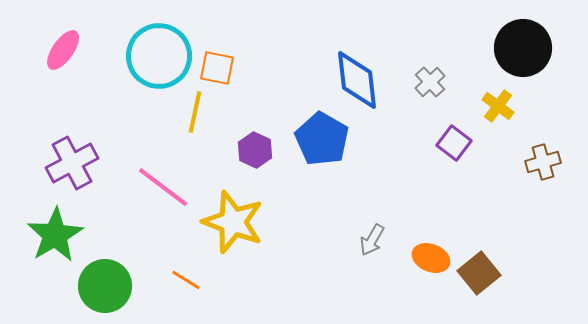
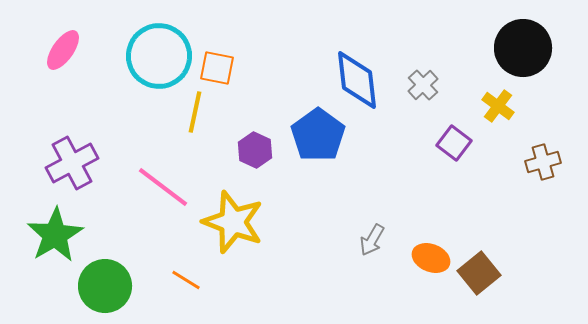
gray cross: moved 7 px left, 3 px down
blue pentagon: moved 4 px left, 4 px up; rotated 6 degrees clockwise
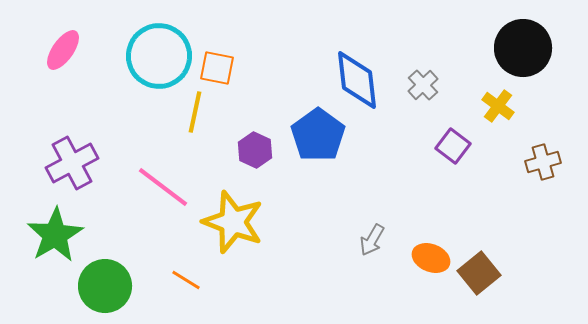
purple square: moved 1 px left, 3 px down
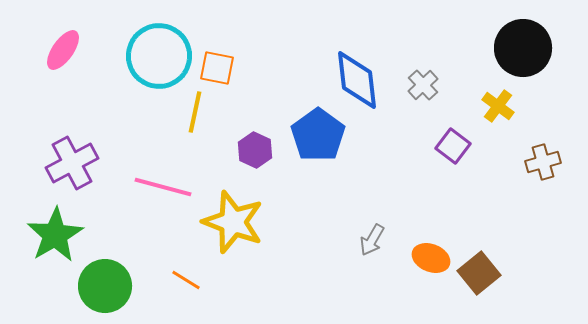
pink line: rotated 22 degrees counterclockwise
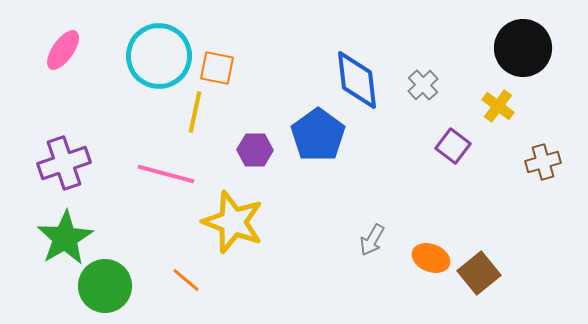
purple hexagon: rotated 24 degrees counterclockwise
purple cross: moved 8 px left; rotated 9 degrees clockwise
pink line: moved 3 px right, 13 px up
green star: moved 10 px right, 3 px down
orange line: rotated 8 degrees clockwise
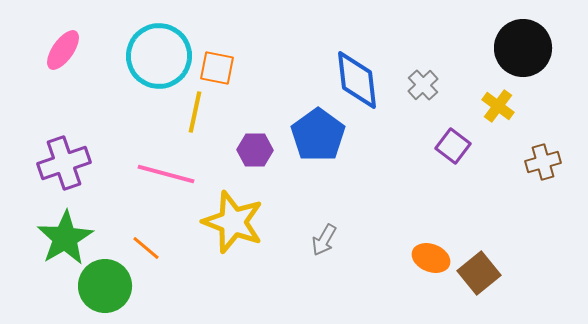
gray arrow: moved 48 px left
orange line: moved 40 px left, 32 px up
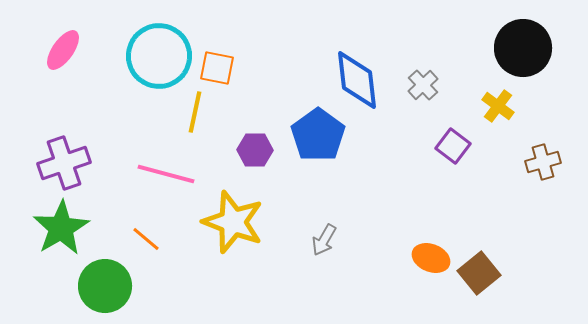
green star: moved 4 px left, 10 px up
orange line: moved 9 px up
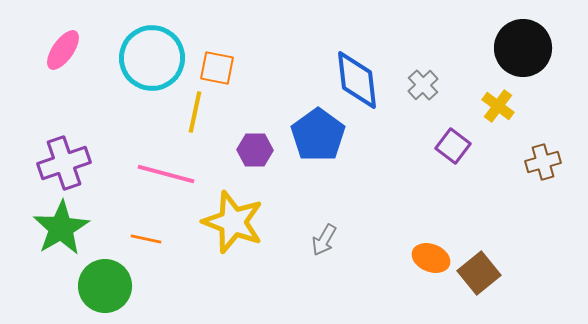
cyan circle: moved 7 px left, 2 px down
orange line: rotated 28 degrees counterclockwise
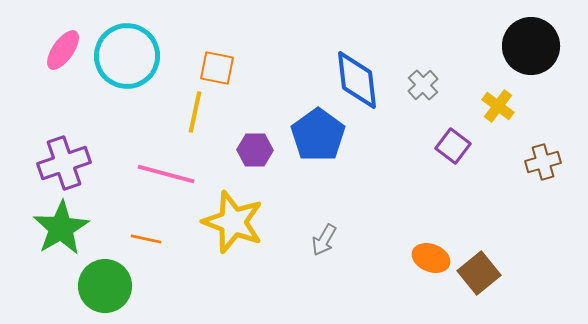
black circle: moved 8 px right, 2 px up
cyan circle: moved 25 px left, 2 px up
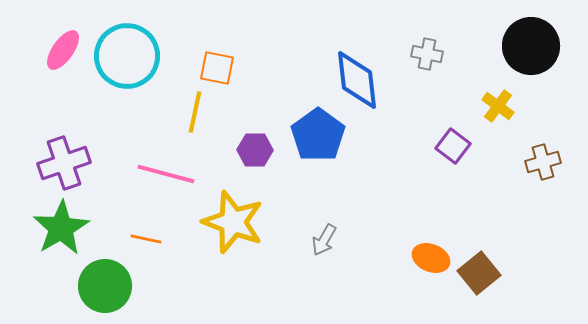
gray cross: moved 4 px right, 31 px up; rotated 36 degrees counterclockwise
